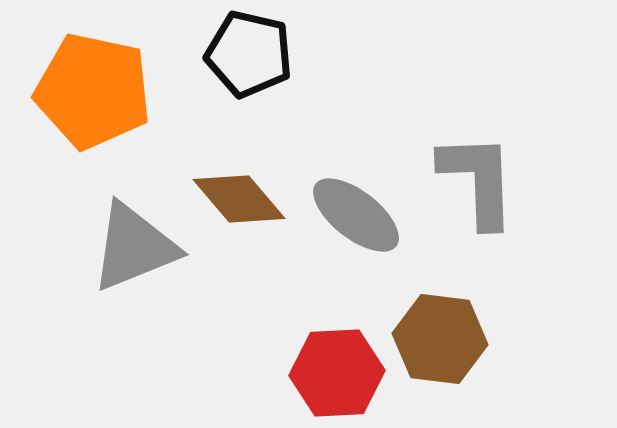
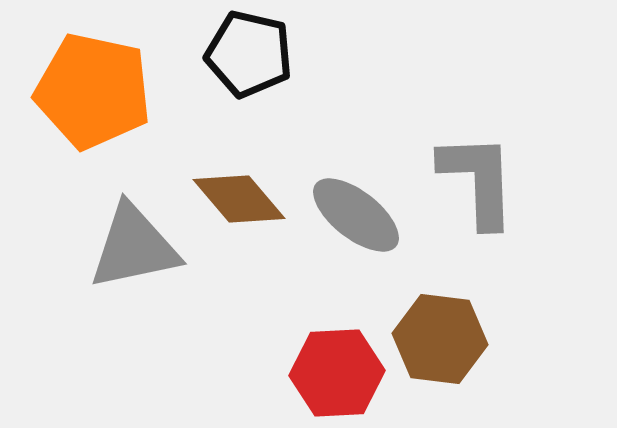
gray triangle: rotated 10 degrees clockwise
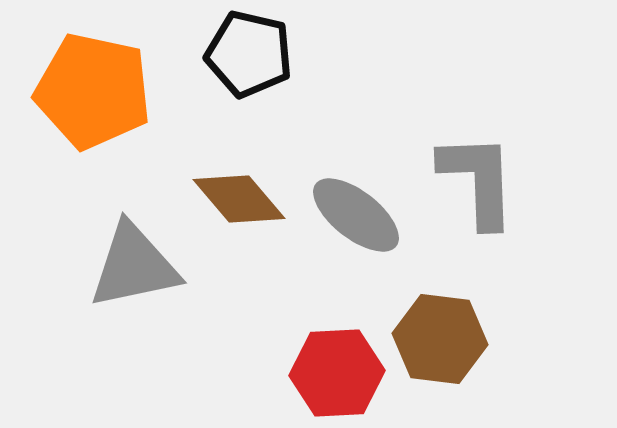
gray triangle: moved 19 px down
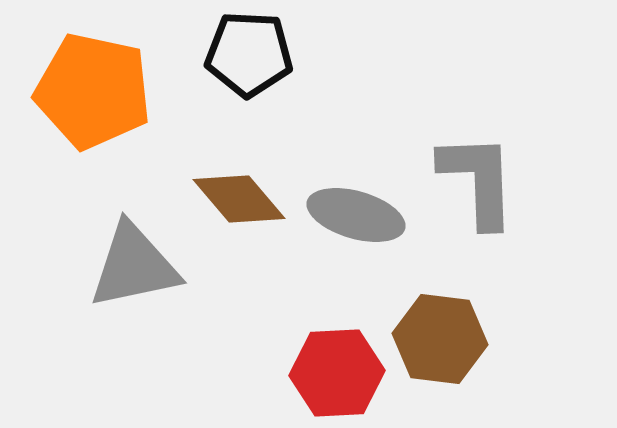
black pentagon: rotated 10 degrees counterclockwise
gray ellipse: rotated 22 degrees counterclockwise
